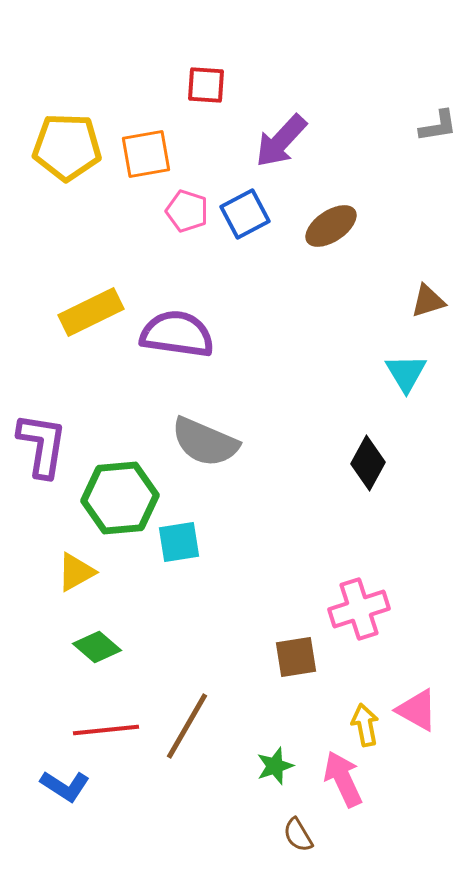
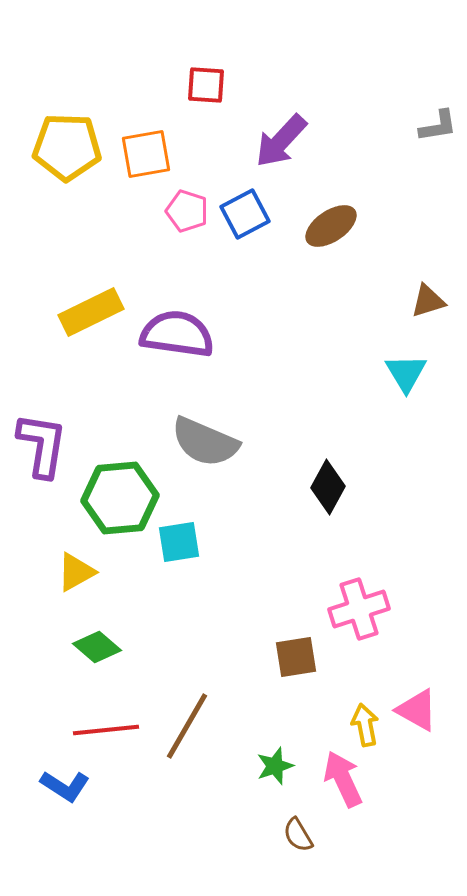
black diamond: moved 40 px left, 24 px down
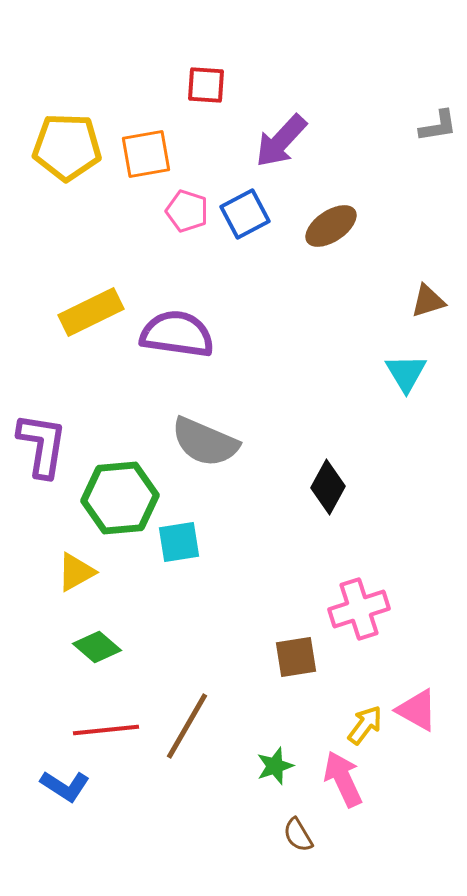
yellow arrow: rotated 48 degrees clockwise
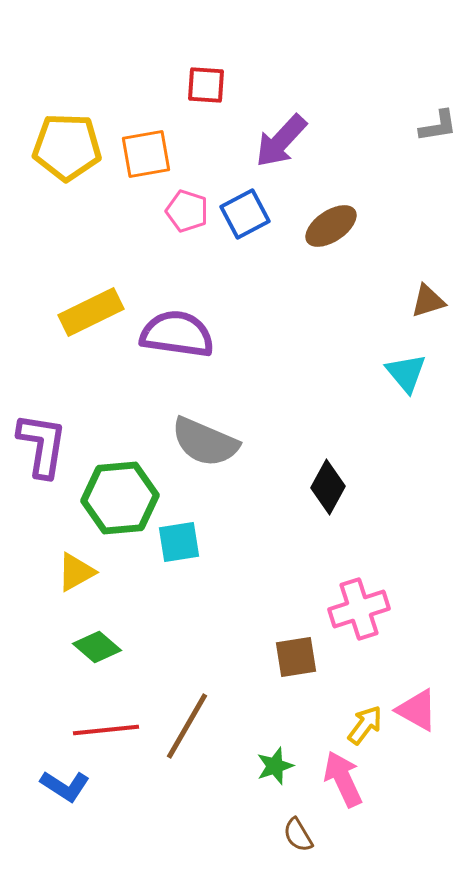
cyan triangle: rotated 9 degrees counterclockwise
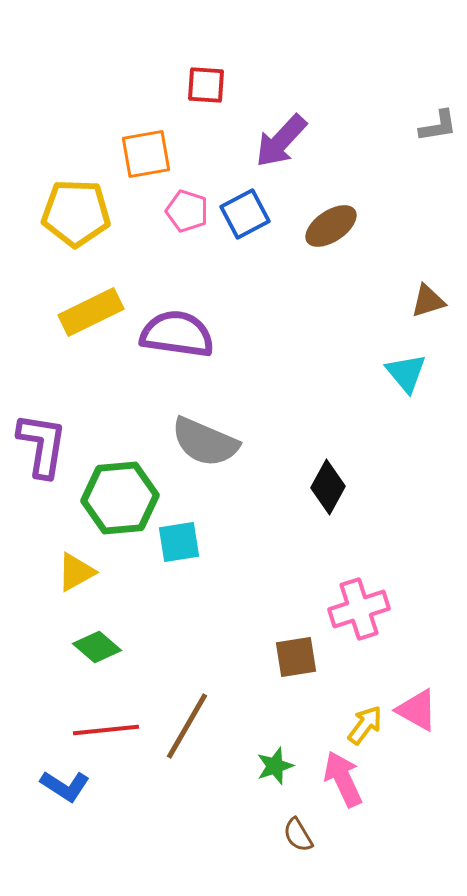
yellow pentagon: moved 9 px right, 66 px down
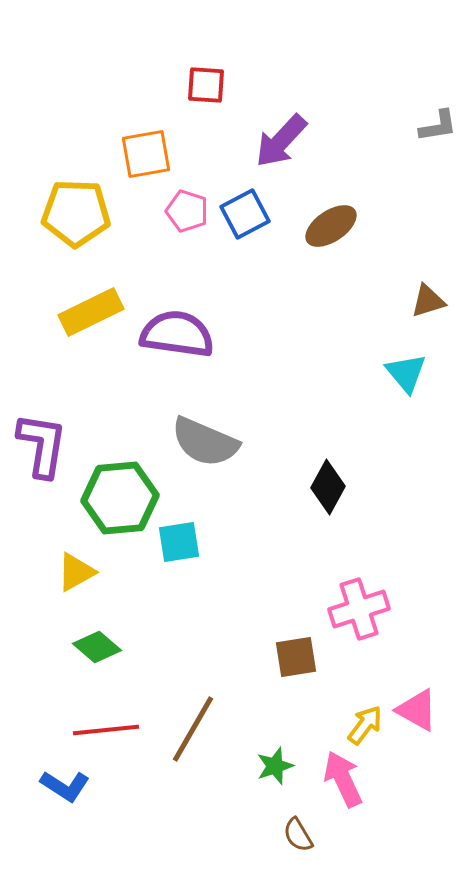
brown line: moved 6 px right, 3 px down
